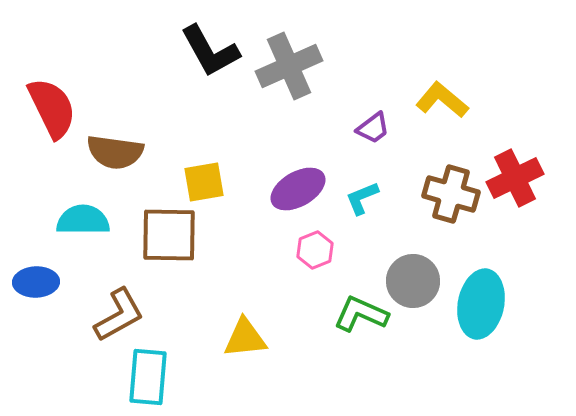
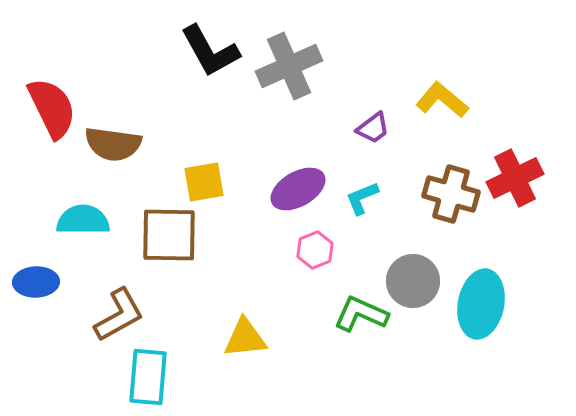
brown semicircle: moved 2 px left, 8 px up
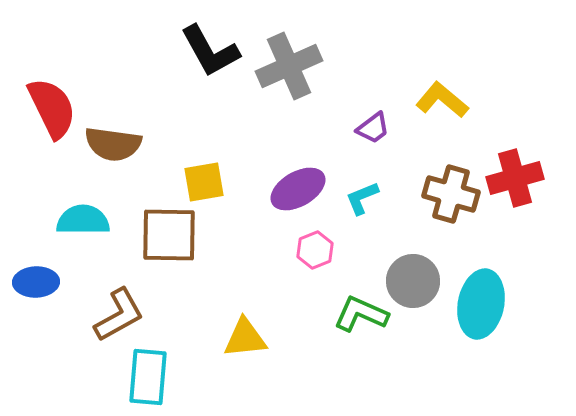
red cross: rotated 10 degrees clockwise
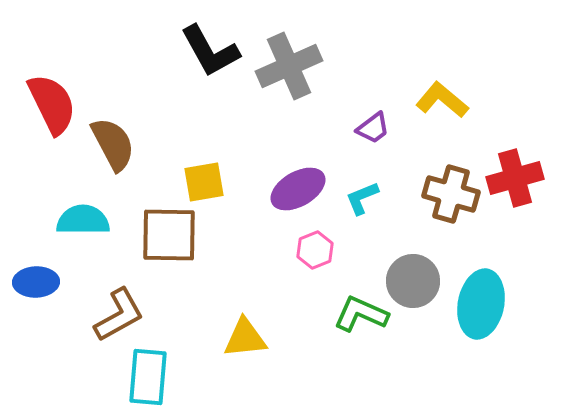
red semicircle: moved 4 px up
brown semicircle: rotated 126 degrees counterclockwise
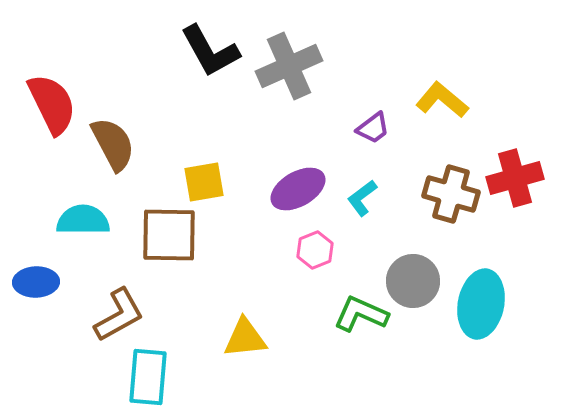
cyan L-shape: rotated 15 degrees counterclockwise
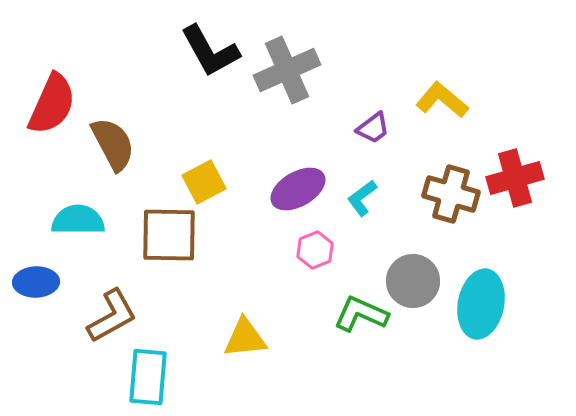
gray cross: moved 2 px left, 4 px down
red semicircle: rotated 50 degrees clockwise
yellow square: rotated 18 degrees counterclockwise
cyan semicircle: moved 5 px left
brown L-shape: moved 7 px left, 1 px down
